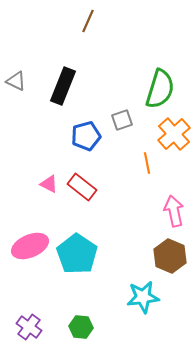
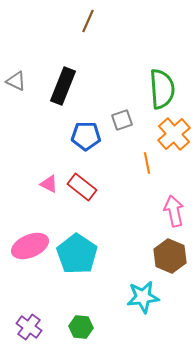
green semicircle: moved 2 px right; rotated 21 degrees counterclockwise
blue pentagon: rotated 16 degrees clockwise
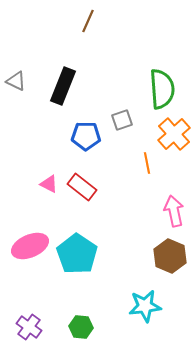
cyan star: moved 2 px right, 9 px down
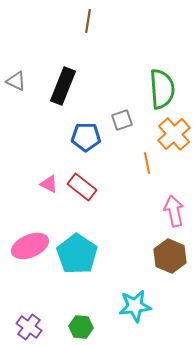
brown line: rotated 15 degrees counterclockwise
blue pentagon: moved 1 px down
cyan star: moved 10 px left
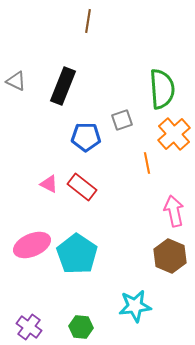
pink ellipse: moved 2 px right, 1 px up
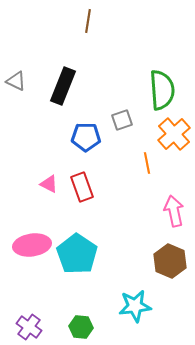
green semicircle: moved 1 px down
red rectangle: rotated 32 degrees clockwise
pink ellipse: rotated 15 degrees clockwise
brown hexagon: moved 5 px down
